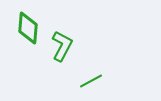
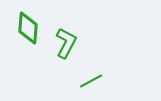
green L-shape: moved 4 px right, 3 px up
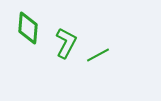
green line: moved 7 px right, 26 px up
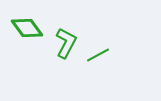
green diamond: moved 1 px left; rotated 40 degrees counterclockwise
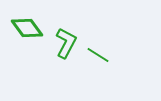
green line: rotated 60 degrees clockwise
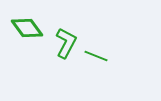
green line: moved 2 px left, 1 px down; rotated 10 degrees counterclockwise
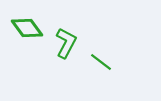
green line: moved 5 px right, 6 px down; rotated 15 degrees clockwise
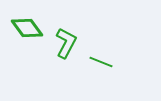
green line: rotated 15 degrees counterclockwise
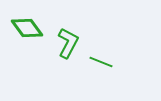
green L-shape: moved 2 px right
